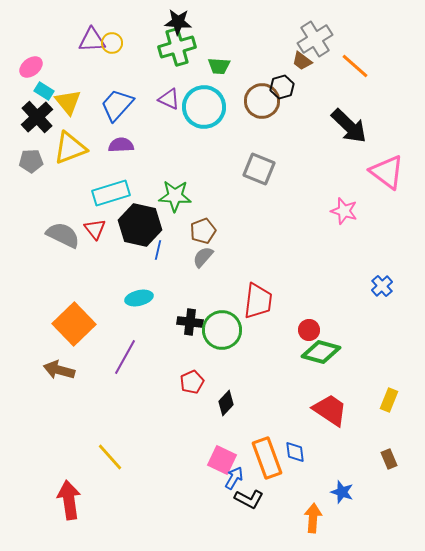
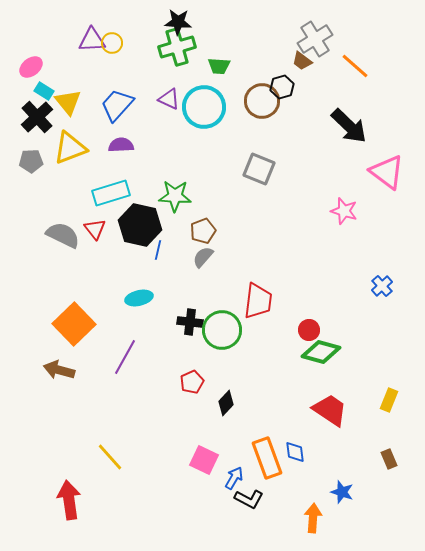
pink square at (222, 460): moved 18 px left
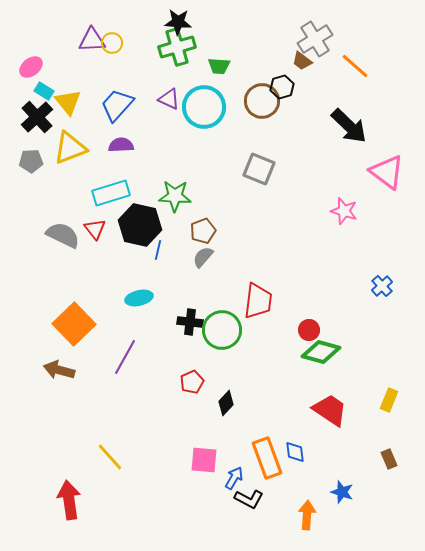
pink square at (204, 460): rotated 20 degrees counterclockwise
orange arrow at (313, 518): moved 6 px left, 3 px up
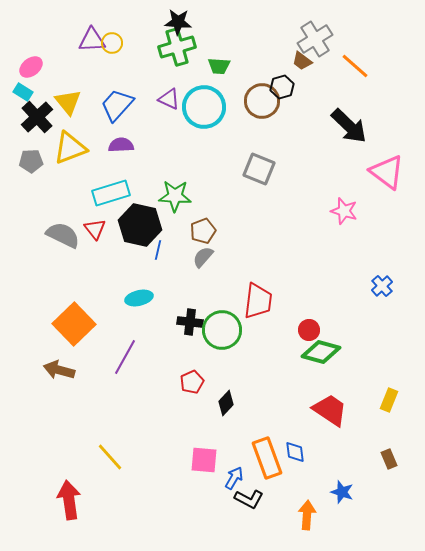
cyan rectangle at (44, 91): moved 21 px left, 1 px down
